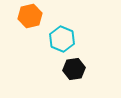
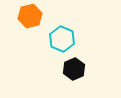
black hexagon: rotated 15 degrees counterclockwise
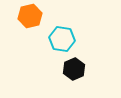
cyan hexagon: rotated 15 degrees counterclockwise
